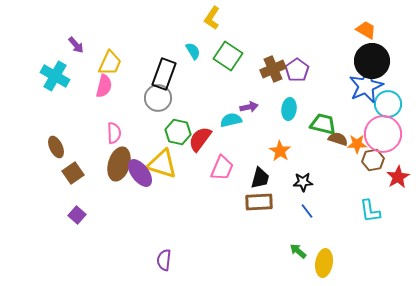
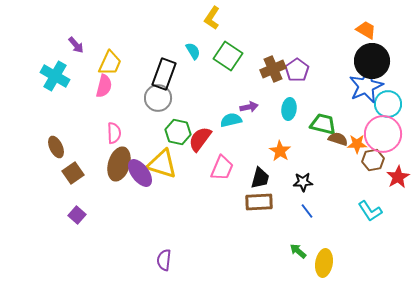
cyan L-shape at (370, 211): rotated 25 degrees counterclockwise
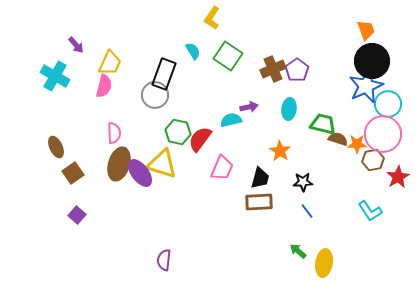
orange trapezoid at (366, 30): rotated 40 degrees clockwise
gray circle at (158, 98): moved 3 px left, 3 px up
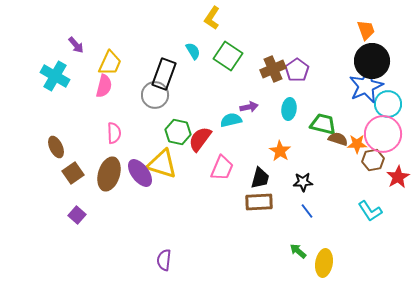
brown ellipse at (119, 164): moved 10 px left, 10 px down
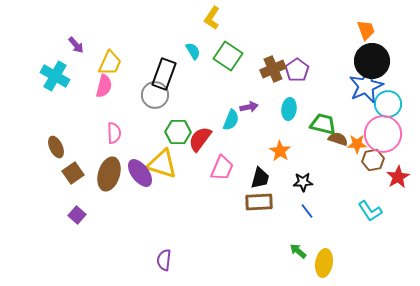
cyan semicircle at (231, 120): rotated 125 degrees clockwise
green hexagon at (178, 132): rotated 10 degrees counterclockwise
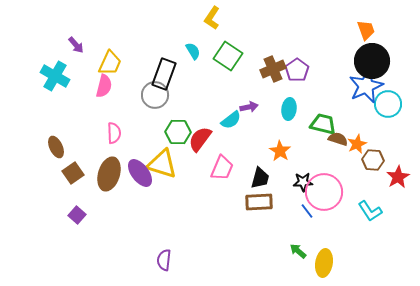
cyan semicircle at (231, 120): rotated 30 degrees clockwise
pink circle at (383, 134): moved 59 px left, 58 px down
orange star at (357, 144): rotated 24 degrees counterclockwise
brown hexagon at (373, 160): rotated 15 degrees clockwise
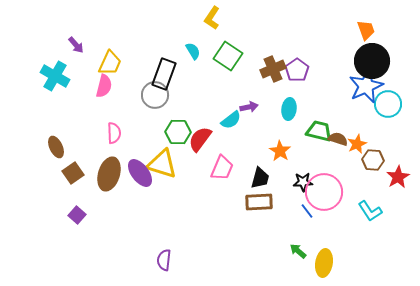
green trapezoid at (323, 124): moved 4 px left, 7 px down
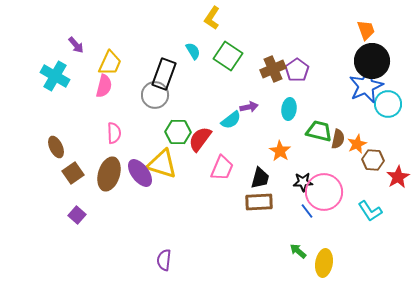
brown semicircle at (338, 139): rotated 84 degrees clockwise
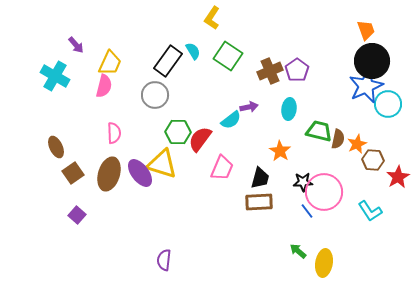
brown cross at (273, 69): moved 3 px left, 2 px down
black rectangle at (164, 74): moved 4 px right, 13 px up; rotated 16 degrees clockwise
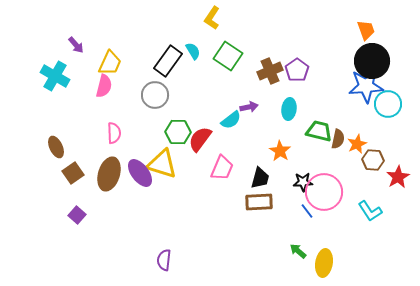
blue star at (366, 86): rotated 20 degrees clockwise
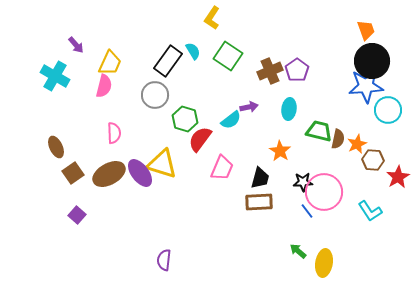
cyan circle at (388, 104): moved 6 px down
green hexagon at (178, 132): moved 7 px right, 13 px up; rotated 15 degrees clockwise
brown ellipse at (109, 174): rotated 44 degrees clockwise
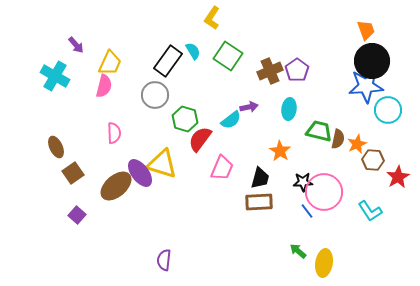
brown ellipse at (109, 174): moved 7 px right, 12 px down; rotated 12 degrees counterclockwise
